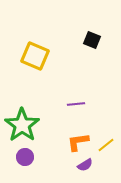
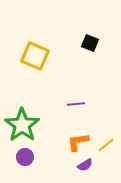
black square: moved 2 px left, 3 px down
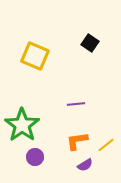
black square: rotated 12 degrees clockwise
orange L-shape: moved 1 px left, 1 px up
purple circle: moved 10 px right
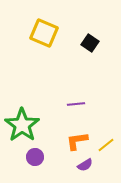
yellow square: moved 9 px right, 23 px up
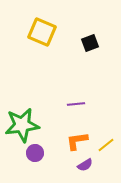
yellow square: moved 2 px left, 1 px up
black square: rotated 36 degrees clockwise
green star: rotated 28 degrees clockwise
purple circle: moved 4 px up
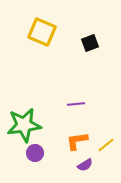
green star: moved 2 px right
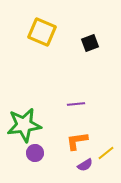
yellow line: moved 8 px down
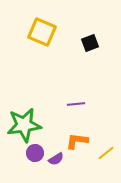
orange L-shape: rotated 15 degrees clockwise
purple semicircle: moved 29 px left, 6 px up
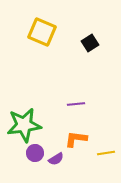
black square: rotated 12 degrees counterclockwise
orange L-shape: moved 1 px left, 2 px up
yellow line: rotated 30 degrees clockwise
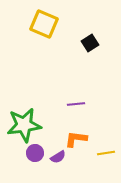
yellow square: moved 2 px right, 8 px up
purple semicircle: moved 2 px right, 2 px up
